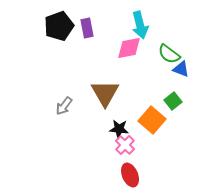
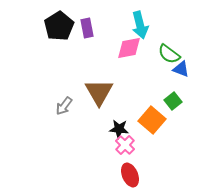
black pentagon: rotated 12 degrees counterclockwise
brown triangle: moved 6 px left, 1 px up
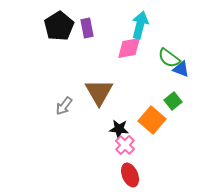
cyan arrow: rotated 152 degrees counterclockwise
green semicircle: moved 4 px down
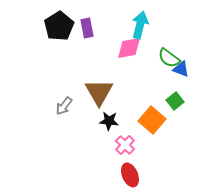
green square: moved 2 px right
black star: moved 10 px left, 8 px up
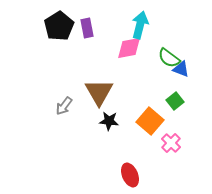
orange square: moved 2 px left, 1 px down
pink cross: moved 46 px right, 2 px up
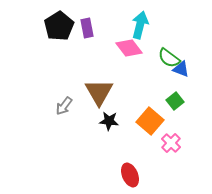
pink diamond: rotated 64 degrees clockwise
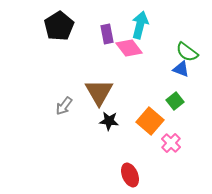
purple rectangle: moved 20 px right, 6 px down
green semicircle: moved 18 px right, 6 px up
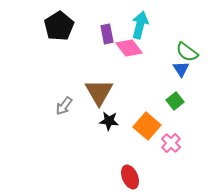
blue triangle: rotated 36 degrees clockwise
orange square: moved 3 px left, 5 px down
red ellipse: moved 2 px down
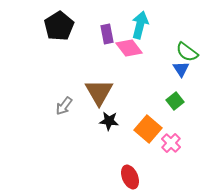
orange square: moved 1 px right, 3 px down
